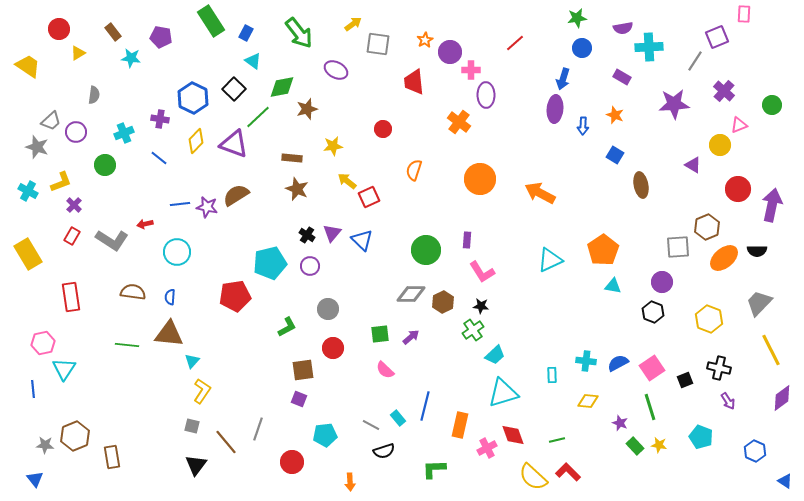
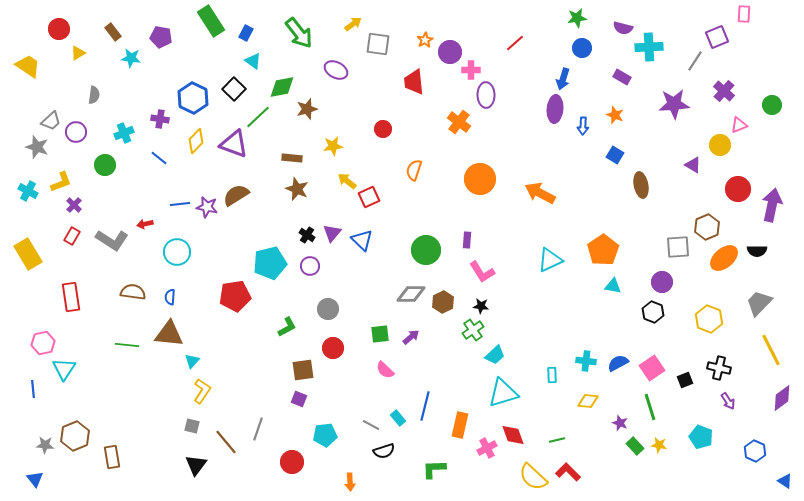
purple semicircle at (623, 28): rotated 24 degrees clockwise
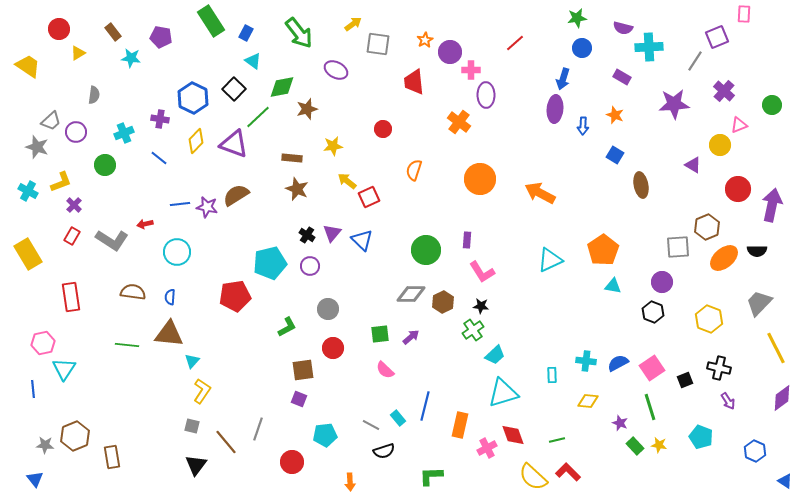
yellow line at (771, 350): moved 5 px right, 2 px up
green L-shape at (434, 469): moved 3 px left, 7 px down
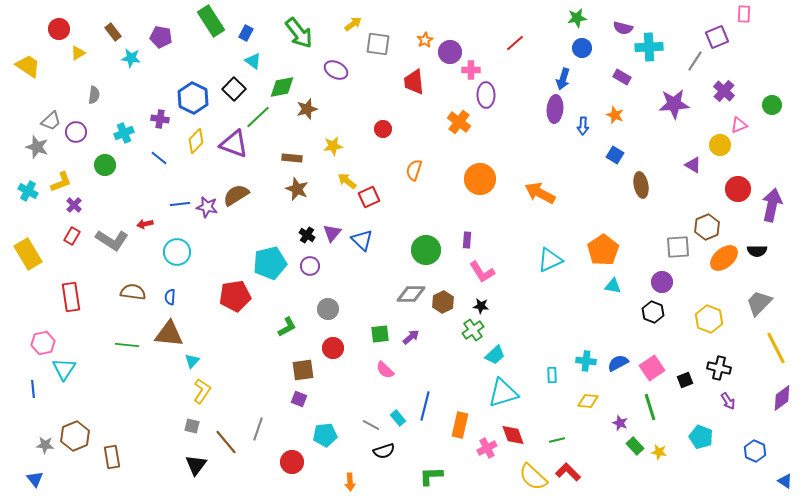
yellow star at (659, 445): moved 7 px down
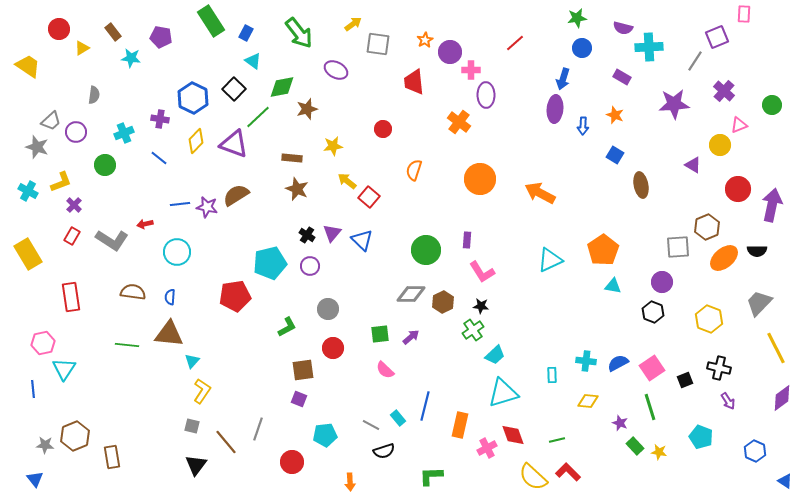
yellow triangle at (78, 53): moved 4 px right, 5 px up
red square at (369, 197): rotated 25 degrees counterclockwise
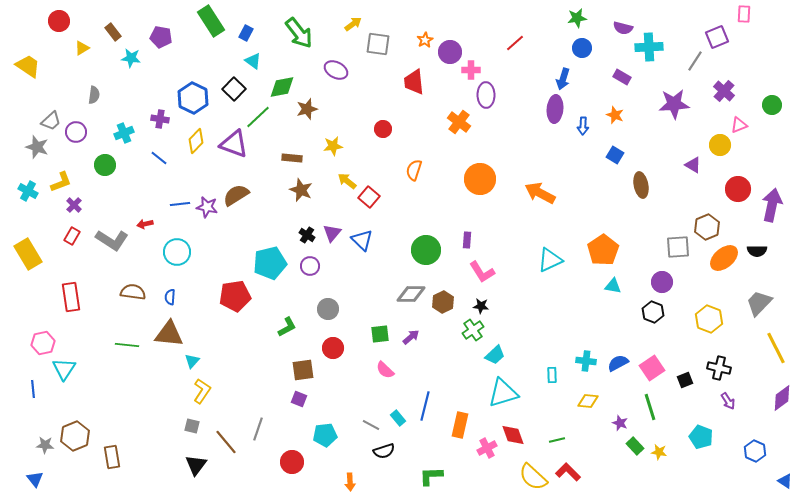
red circle at (59, 29): moved 8 px up
brown star at (297, 189): moved 4 px right, 1 px down
